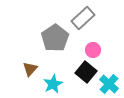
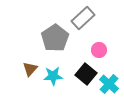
pink circle: moved 6 px right
black square: moved 2 px down
cyan star: moved 8 px up; rotated 24 degrees clockwise
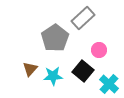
black square: moved 3 px left, 3 px up
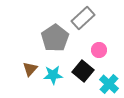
cyan star: moved 1 px up
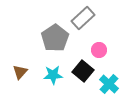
brown triangle: moved 10 px left, 3 px down
